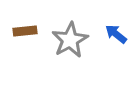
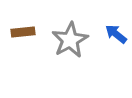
brown rectangle: moved 2 px left, 1 px down
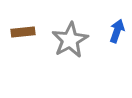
blue arrow: moved 1 px right, 3 px up; rotated 70 degrees clockwise
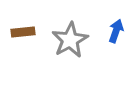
blue arrow: moved 1 px left
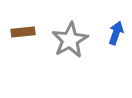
blue arrow: moved 2 px down
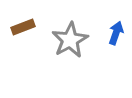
brown rectangle: moved 5 px up; rotated 15 degrees counterclockwise
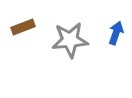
gray star: rotated 24 degrees clockwise
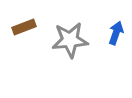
brown rectangle: moved 1 px right
